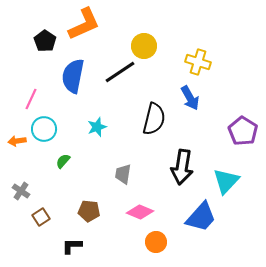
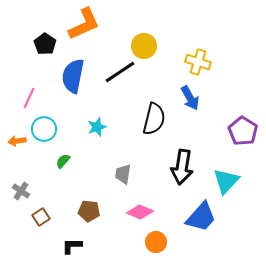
black pentagon: moved 3 px down
pink line: moved 2 px left, 1 px up
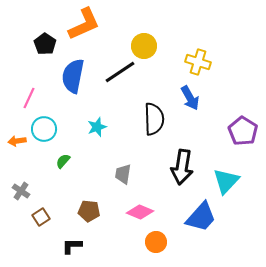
black semicircle: rotated 16 degrees counterclockwise
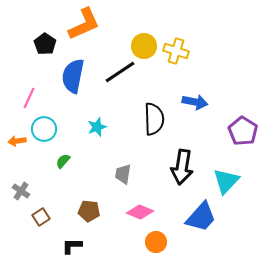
yellow cross: moved 22 px left, 11 px up
blue arrow: moved 5 px right, 4 px down; rotated 50 degrees counterclockwise
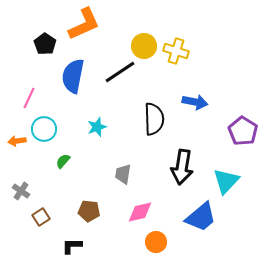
pink diamond: rotated 36 degrees counterclockwise
blue trapezoid: rotated 8 degrees clockwise
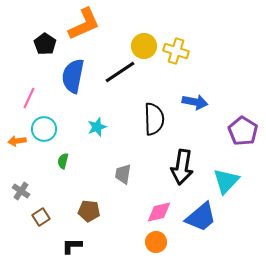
green semicircle: rotated 28 degrees counterclockwise
pink diamond: moved 19 px right
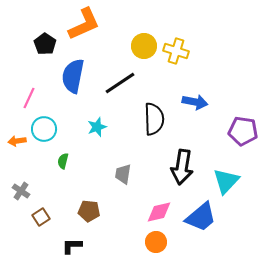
black line: moved 11 px down
purple pentagon: rotated 24 degrees counterclockwise
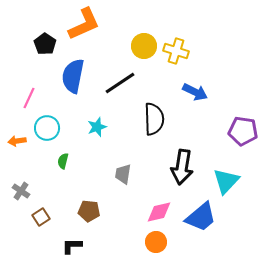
blue arrow: moved 10 px up; rotated 15 degrees clockwise
cyan circle: moved 3 px right, 1 px up
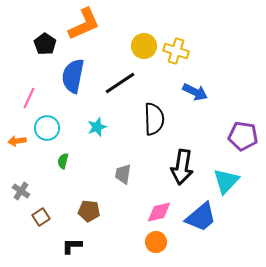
purple pentagon: moved 5 px down
